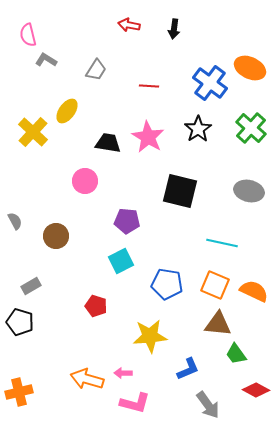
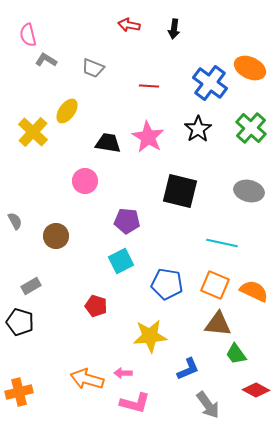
gray trapezoid: moved 3 px left, 2 px up; rotated 80 degrees clockwise
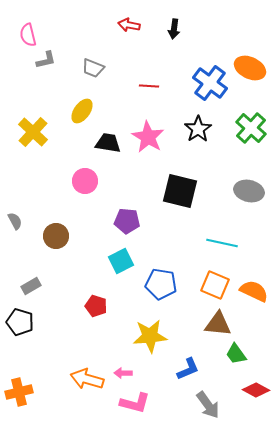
gray L-shape: rotated 135 degrees clockwise
yellow ellipse: moved 15 px right
blue pentagon: moved 6 px left
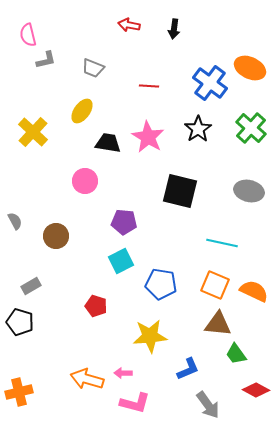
purple pentagon: moved 3 px left, 1 px down
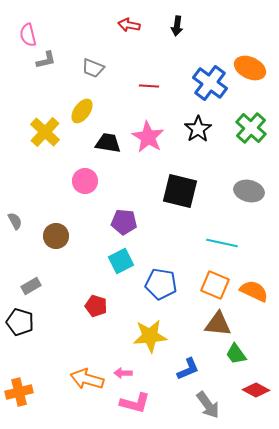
black arrow: moved 3 px right, 3 px up
yellow cross: moved 12 px right
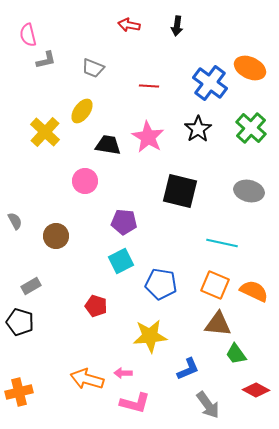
black trapezoid: moved 2 px down
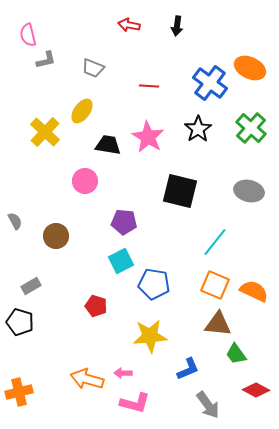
cyan line: moved 7 px left, 1 px up; rotated 64 degrees counterclockwise
blue pentagon: moved 7 px left
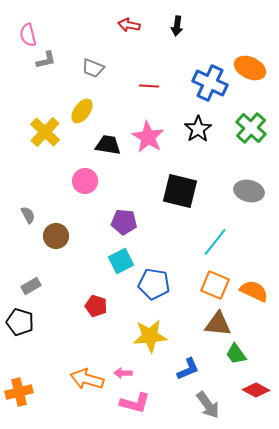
blue cross: rotated 12 degrees counterclockwise
gray semicircle: moved 13 px right, 6 px up
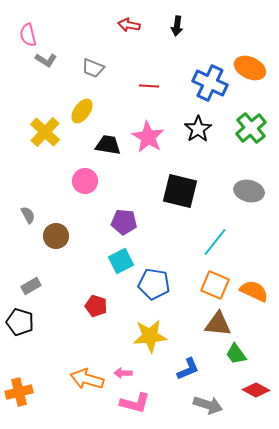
gray L-shape: rotated 45 degrees clockwise
green cross: rotated 8 degrees clockwise
gray arrow: rotated 36 degrees counterclockwise
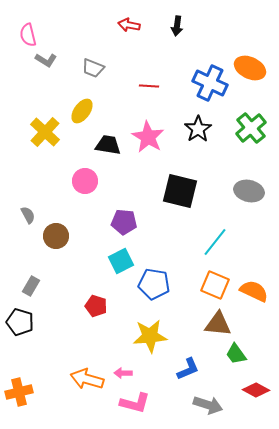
gray rectangle: rotated 30 degrees counterclockwise
